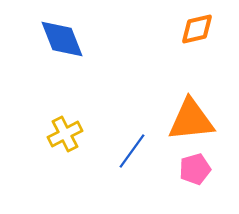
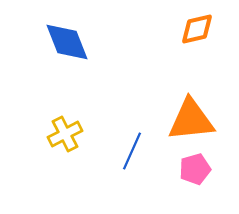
blue diamond: moved 5 px right, 3 px down
blue line: rotated 12 degrees counterclockwise
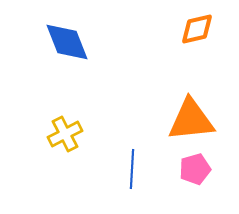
blue line: moved 18 px down; rotated 21 degrees counterclockwise
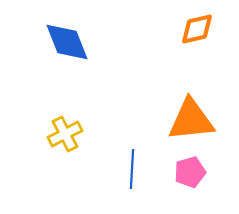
pink pentagon: moved 5 px left, 3 px down
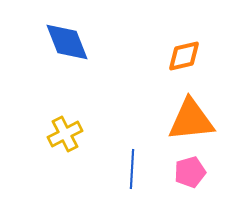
orange diamond: moved 13 px left, 27 px down
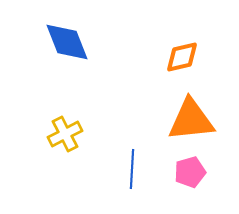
orange diamond: moved 2 px left, 1 px down
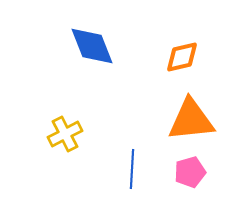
blue diamond: moved 25 px right, 4 px down
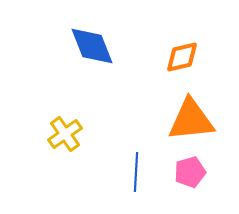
yellow cross: rotated 8 degrees counterclockwise
blue line: moved 4 px right, 3 px down
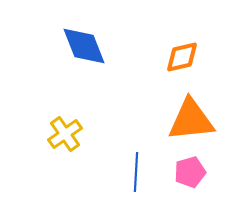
blue diamond: moved 8 px left
